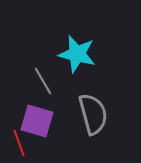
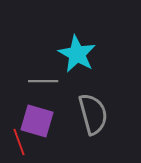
cyan star: rotated 15 degrees clockwise
gray line: rotated 60 degrees counterclockwise
red line: moved 1 px up
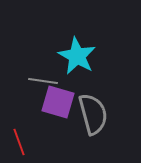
cyan star: moved 2 px down
gray line: rotated 8 degrees clockwise
purple square: moved 21 px right, 19 px up
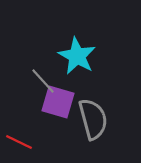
gray line: rotated 40 degrees clockwise
gray semicircle: moved 5 px down
red line: rotated 44 degrees counterclockwise
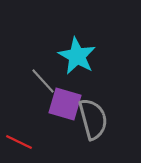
purple square: moved 7 px right, 2 px down
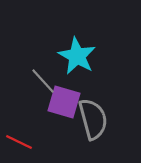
purple square: moved 1 px left, 2 px up
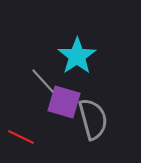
cyan star: rotated 9 degrees clockwise
red line: moved 2 px right, 5 px up
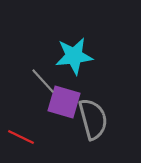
cyan star: moved 3 px left; rotated 27 degrees clockwise
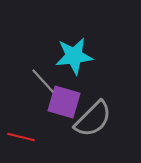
gray semicircle: rotated 60 degrees clockwise
red line: rotated 12 degrees counterclockwise
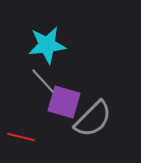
cyan star: moved 27 px left, 11 px up
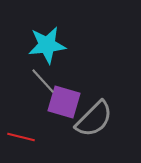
gray semicircle: moved 1 px right
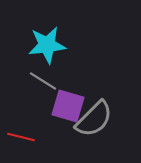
gray line: rotated 16 degrees counterclockwise
purple square: moved 4 px right, 4 px down
